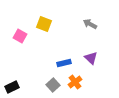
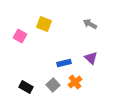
black rectangle: moved 14 px right; rotated 56 degrees clockwise
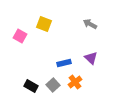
black rectangle: moved 5 px right, 1 px up
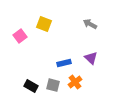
pink square: rotated 24 degrees clockwise
gray square: rotated 32 degrees counterclockwise
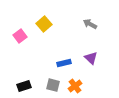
yellow square: rotated 28 degrees clockwise
orange cross: moved 4 px down
black rectangle: moved 7 px left; rotated 48 degrees counterclockwise
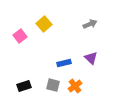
gray arrow: rotated 128 degrees clockwise
